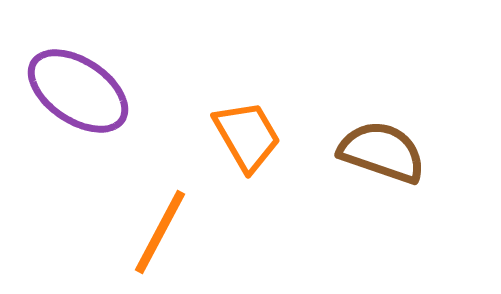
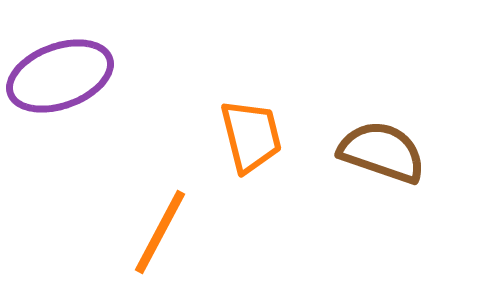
purple ellipse: moved 18 px left, 15 px up; rotated 54 degrees counterclockwise
orange trapezoid: moved 4 px right; rotated 16 degrees clockwise
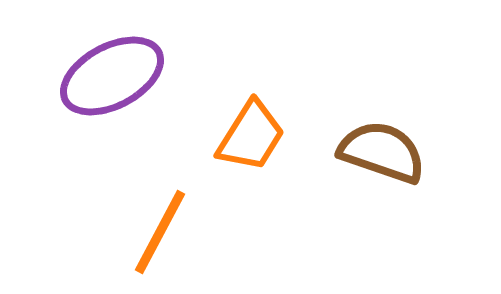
purple ellipse: moved 52 px right; rotated 8 degrees counterclockwise
orange trapezoid: rotated 46 degrees clockwise
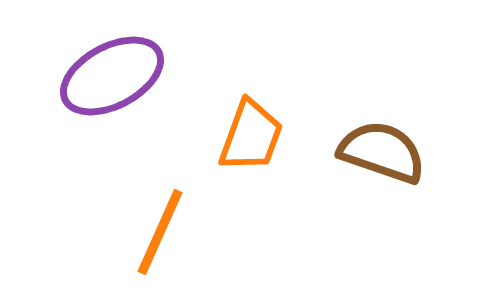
orange trapezoid: rotated 12 degrees counterclockwise
orange line: rotated 4 degrees counterclockwise
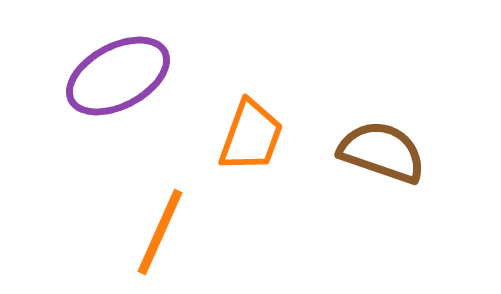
purple ellipse: moved 6 px right
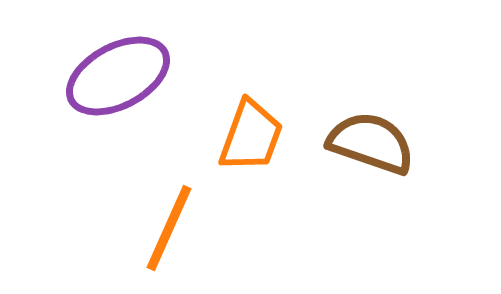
brown semicircle: moved 11 px left, 9 px up
orange line: moved 9 px right, 4 px up
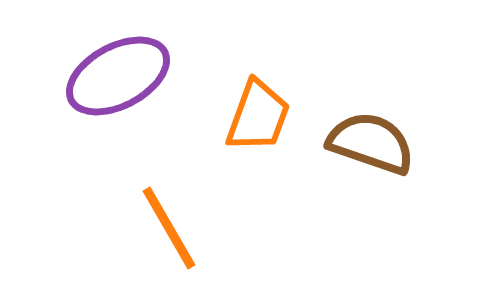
orange trapezoid: moved 7 px right, 20 px up
orange line: rotated 54 degrees counterclockwise
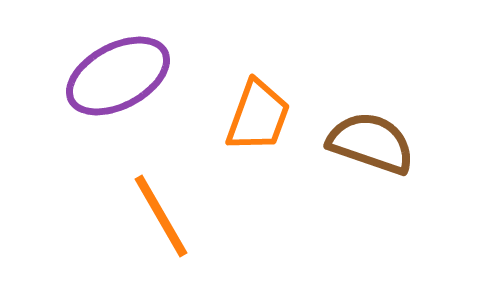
orange line: moved 8 px left, 12 px up
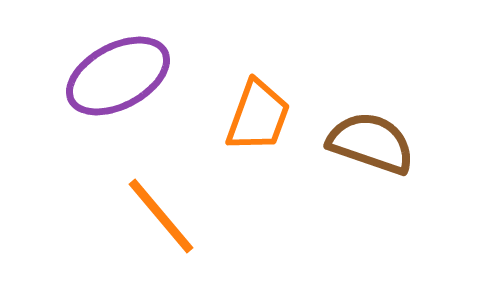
orange line: rotated 10 degrees counterclockwise
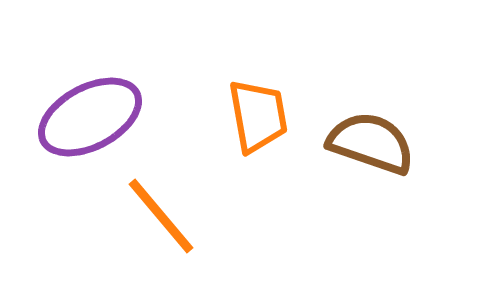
purple ellipse: moved 28 px left, 41 px down
orange trapezoid: rotated 30 degrees counterclockwise
